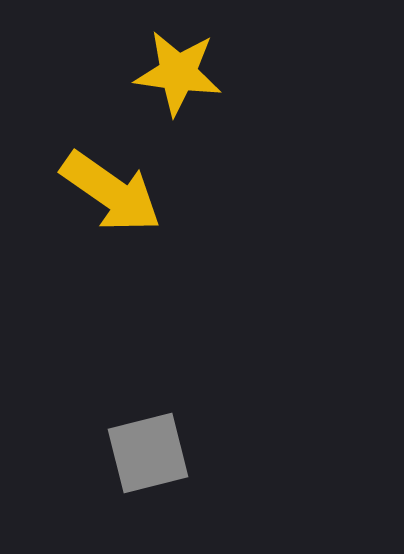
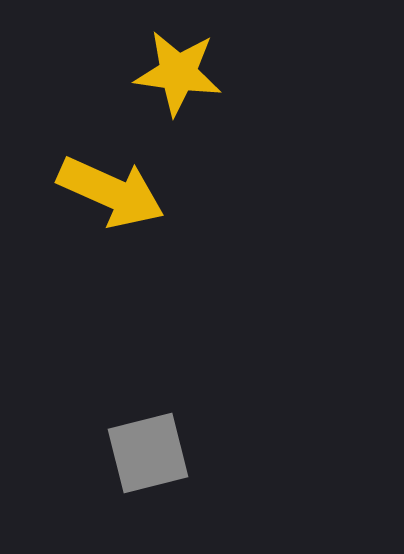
yellow arrow: rotated 11 degrees counterclockwise
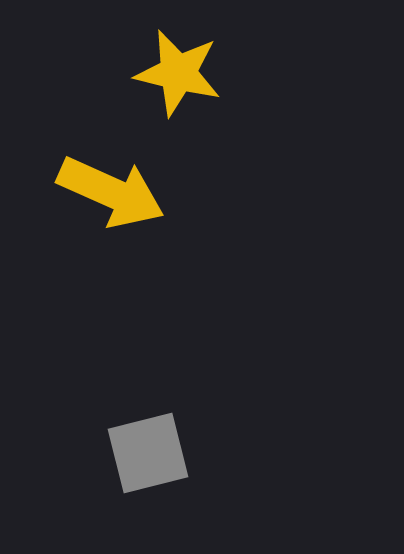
yellow star: rotated 6 degrees clockwise
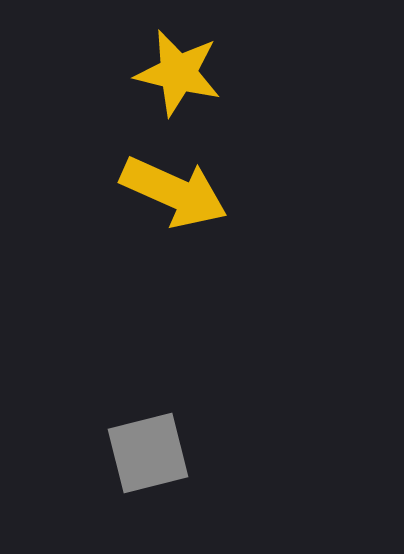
yellow arrow: moved 63 px right
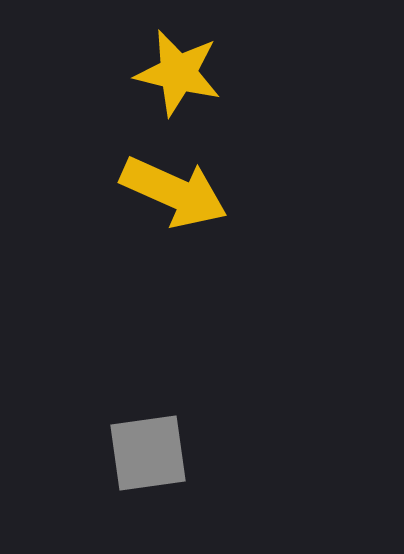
gray square: rotated 6 degrees clockwise
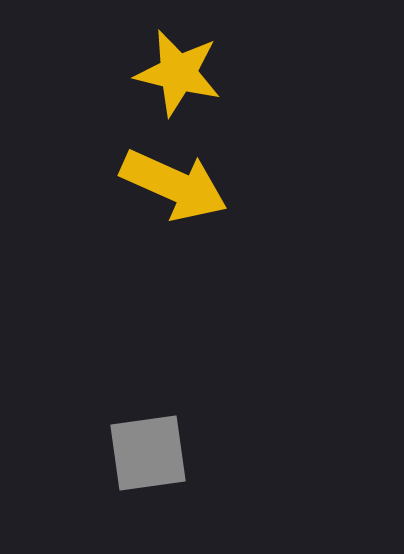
yellow arrow: moved 7 px up
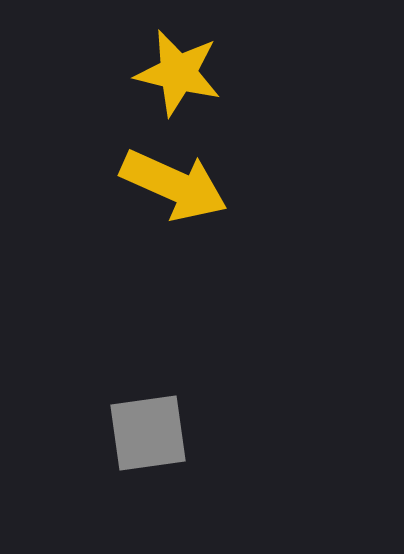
gray square: moved 20 px up
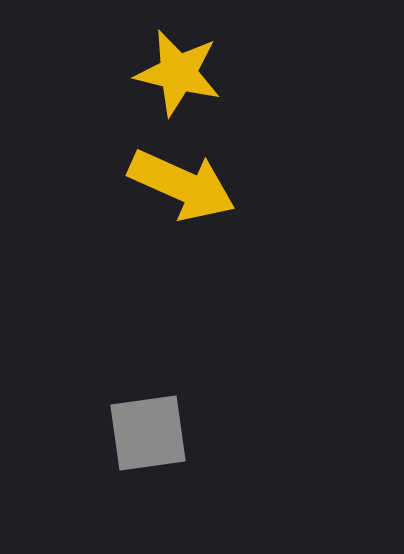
yellow arrow: moved 8 px right
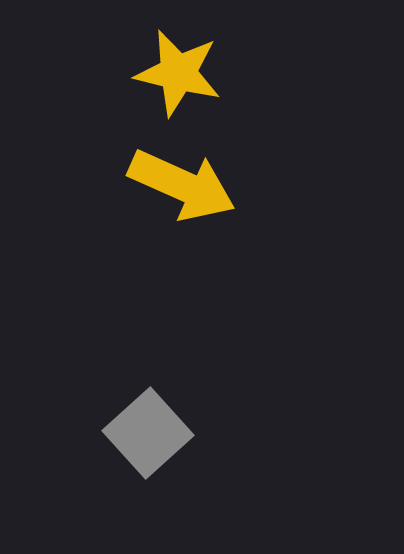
gray square: rotated 34 degrees counterclockwise
